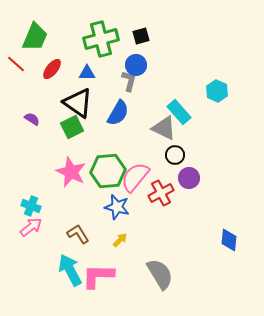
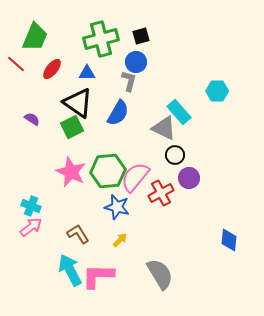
blue circle: moved 3 px up
cyan hexagon: rotated 25 degrees counterclockwise
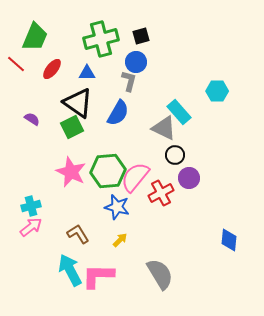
cyan cross: rotated 36 degrees counterclockwise
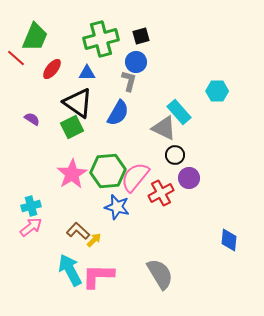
red line: moved 6 px up
pink star: moved 1 px right, 2 px down; rotated 16 degrees clockwise
brown L-shape: moved 3 px up; rotated 15 degrees counterclockwise
yellow arrow: moved 26 px left
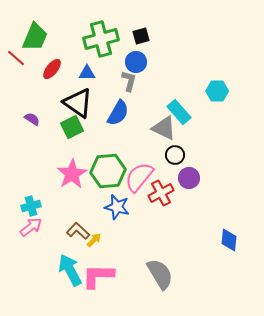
pink semicircle: moved 4 px right
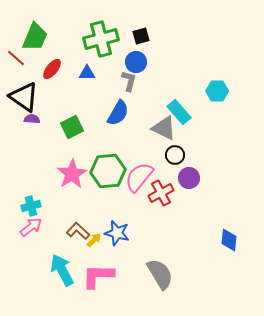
black triangle: moved 54 px left, 6 px up
purple semicircle: rotated 28 degrees counterclockwise
blue star: moved 26 px down
cyan arrow: moved 8 px left
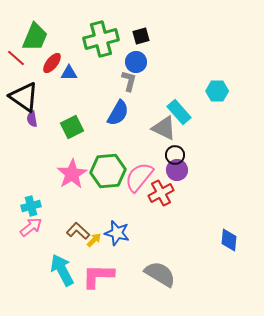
red ellipse: moved 6 px up
blue triangle: moved 18 px left
purple semicircle: rotated 105 degrees counterclockwise
purple circle: moved 12 px left, 8 px up
gray semicircle: rotated 28 degrees counterclockwise
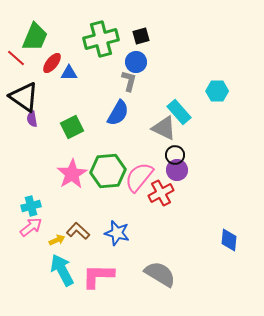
yellow arrow: moved 37 px left; rotated 21 degrees clockwise
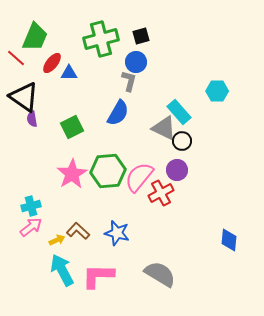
black circle: moved 7 px right, 14 px up
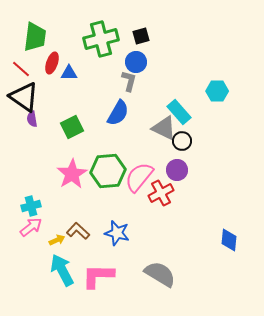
green trapezoid: rotated 16 degrees counterclockwise
red line: moved 5 px right, 11 px down
red ellipse: rotated 20 degrees counterclockwise
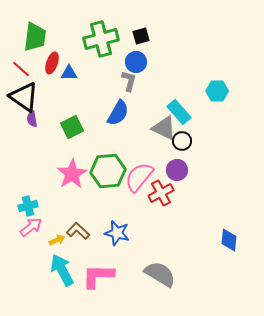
cyan cross: moved 3 px left
